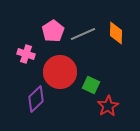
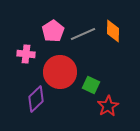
orange diamond: moved 3 px left, 2 px up
pink cross: rotated 12 degrees counterclockwise
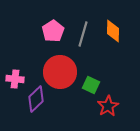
gray line: rotated 50 degrees counterclockwise
pink cross: moved 11 px left, 25 px down
